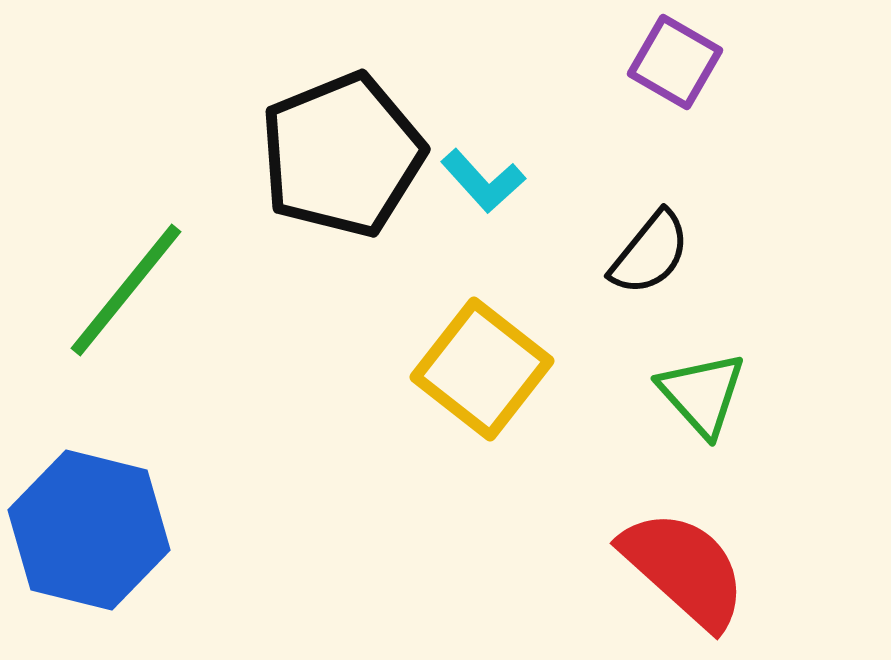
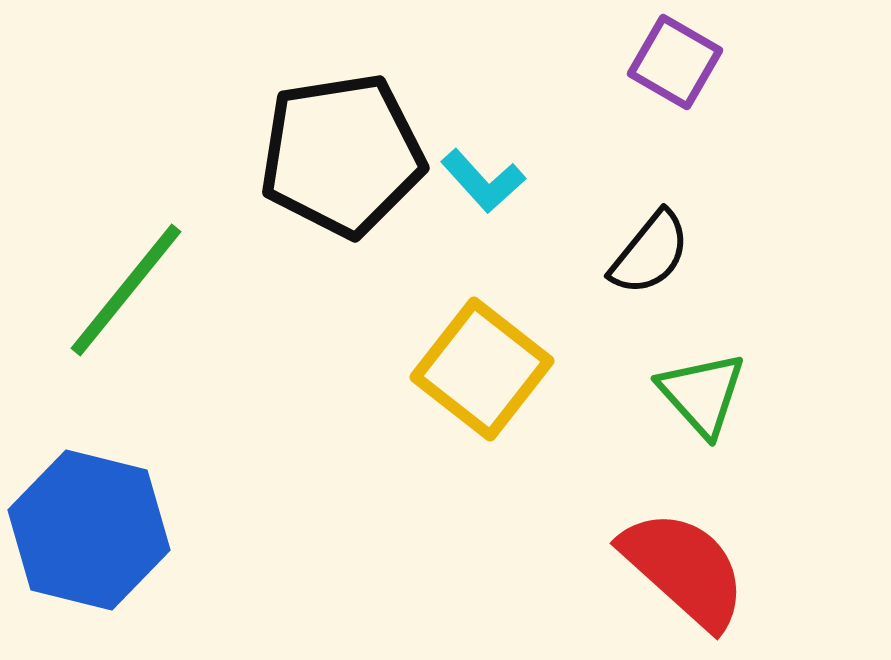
black pentagon: rotated 13 degrees clockwise
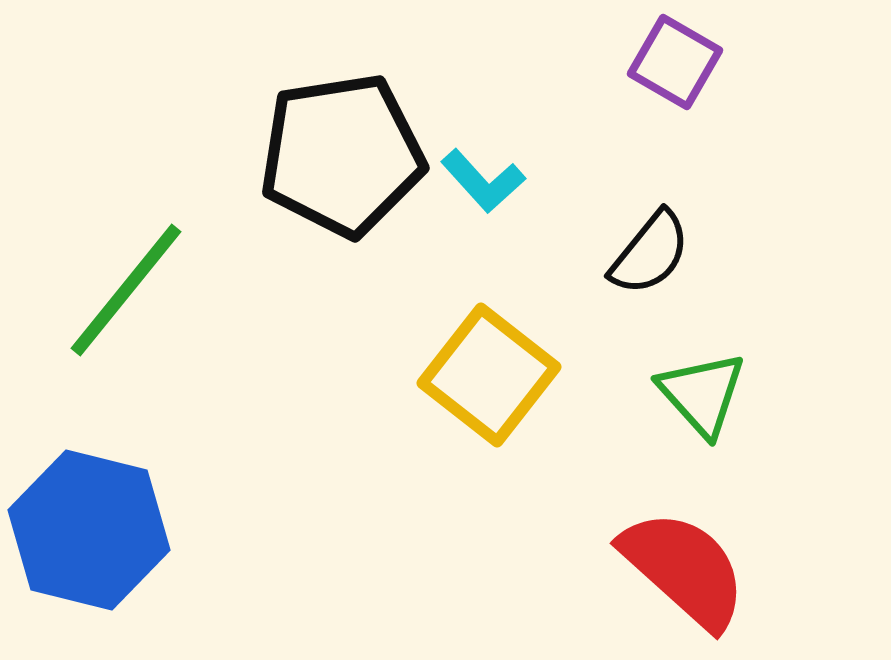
yellow square: moved 7 px right, 6 px down
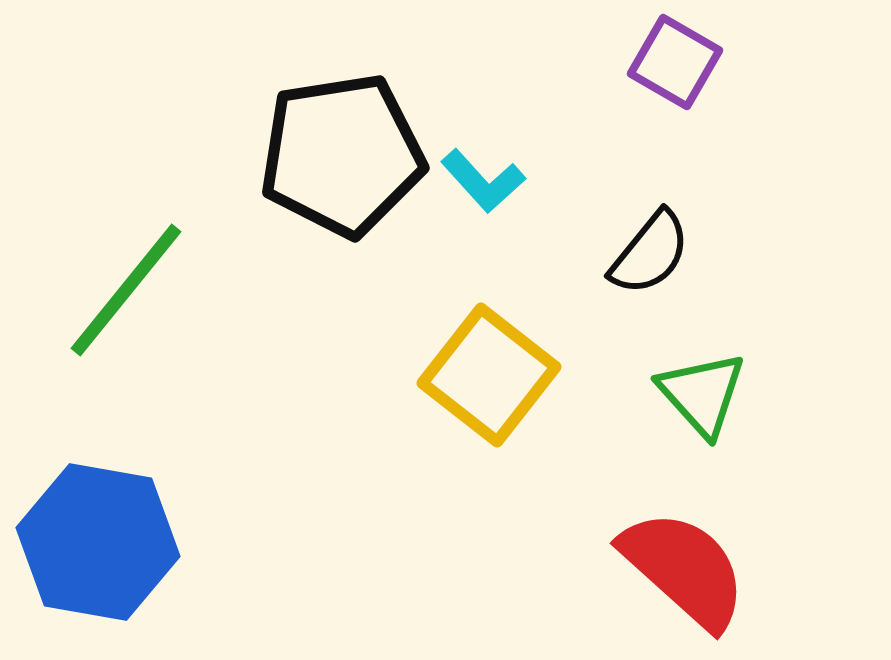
blue hexagon: moved 9 px right, 12 px down; rotated 4 degrees counterclockwise
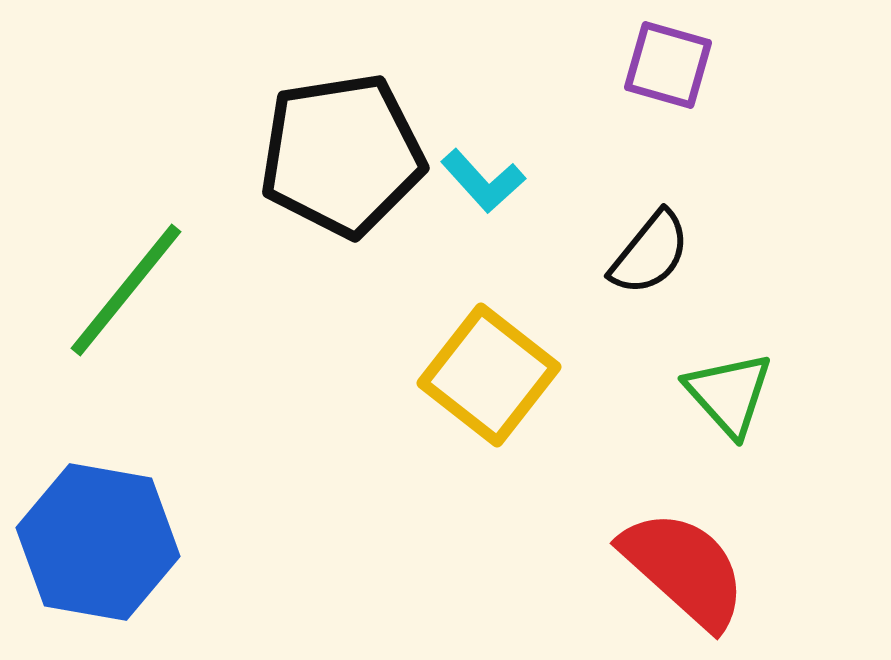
purple square: moved 7 px left, 3 px down; rotated 14 degrees counterclockwise
green triangle: moved 27 px right
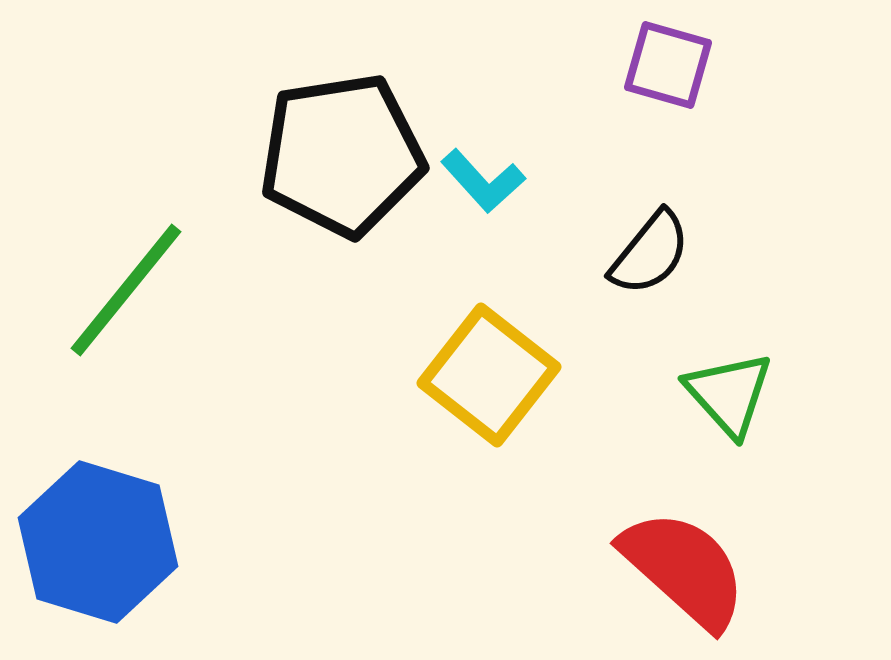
blue hexagon: rotated 7 degrees clockwise
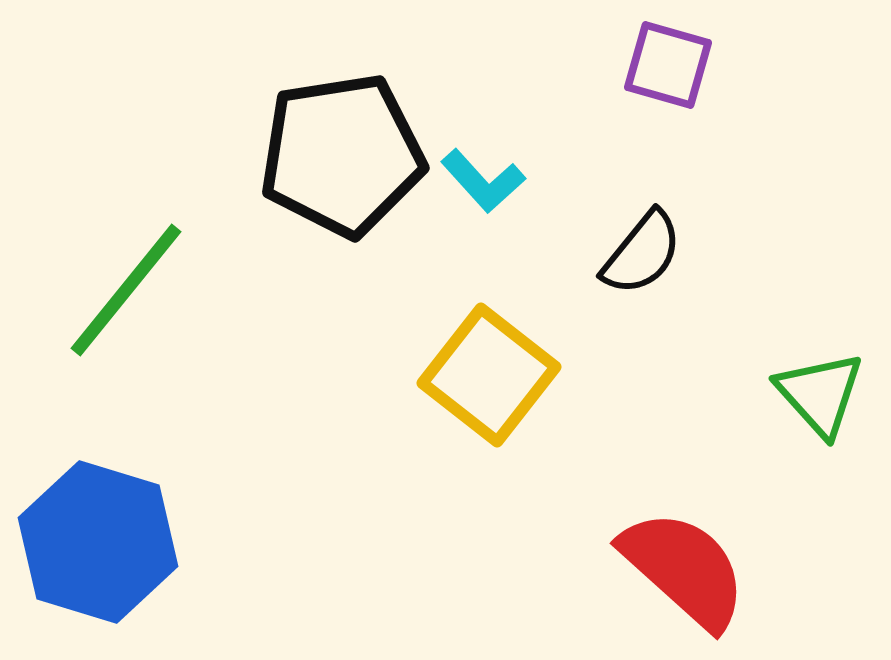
black semicircle: moved 8 px left
green triangle: moved 91 px right
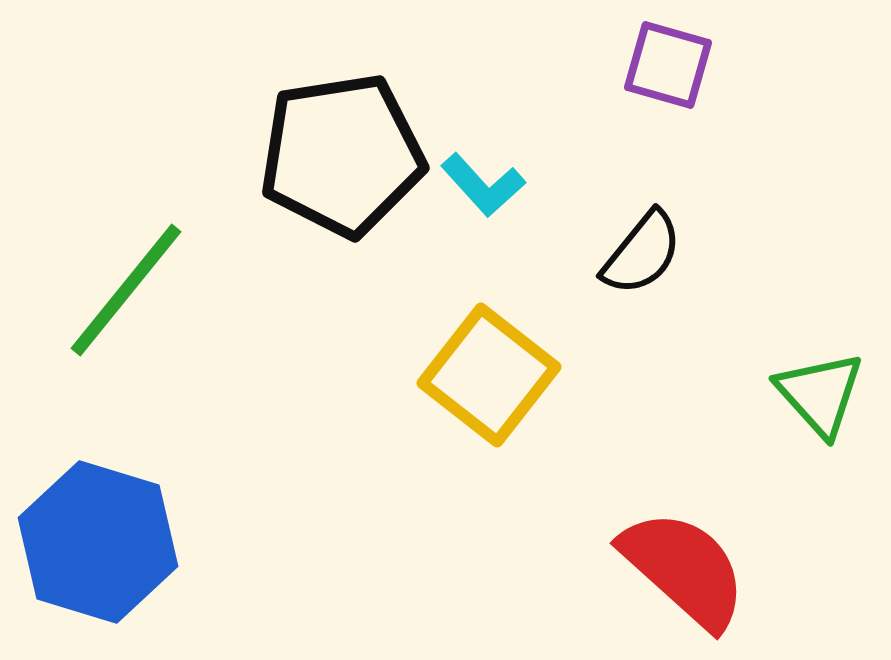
cyan L-shape: moved 4 px down
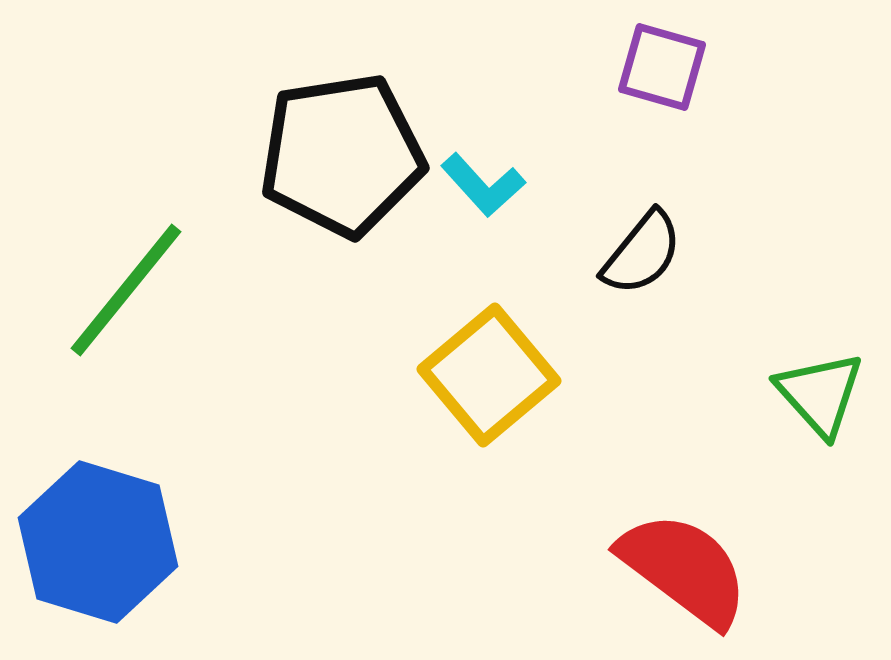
purple square: moved 6 px left, 2 px down
yellow square: rotated 12 degrees clockwise
red semicircle: rotated 5 degrees counterclockwise
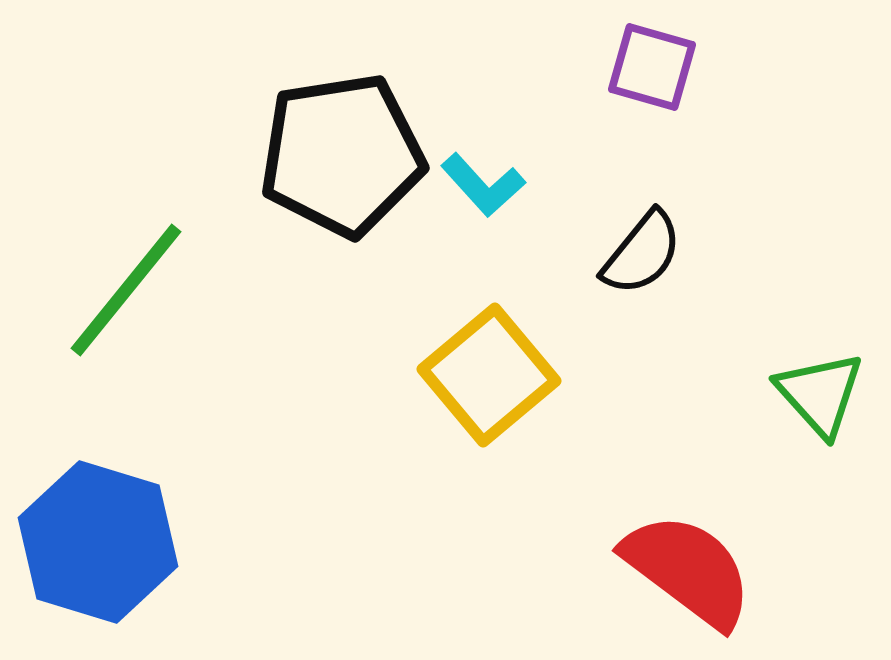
purple square: moved 10 px left
red semicircle: moved 4 px right, 1 px down
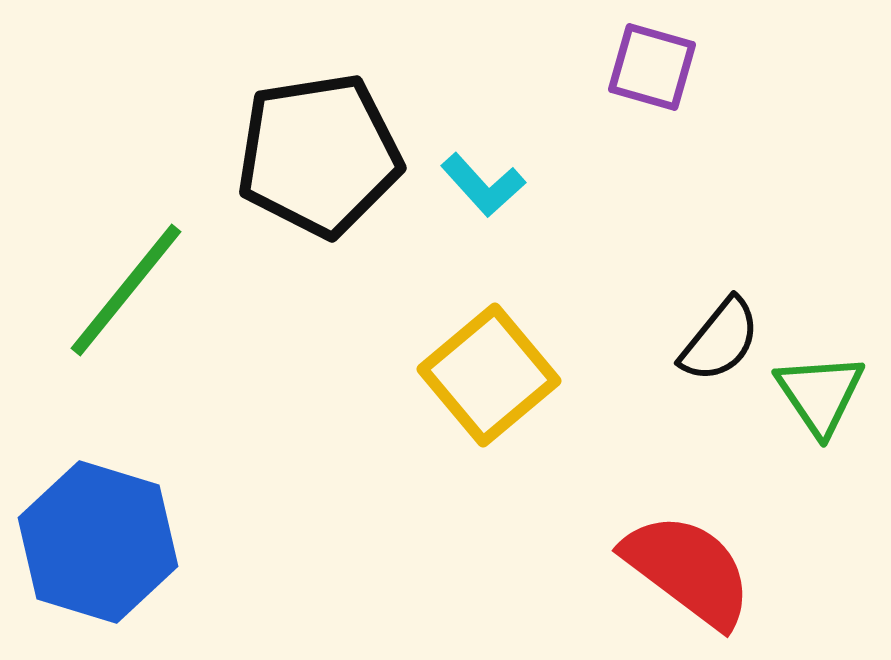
black pentagon: moved 23 px left
black semicircle: moved 78 px right, 87 px down
green triangle: rotated 8 degrees clockwise
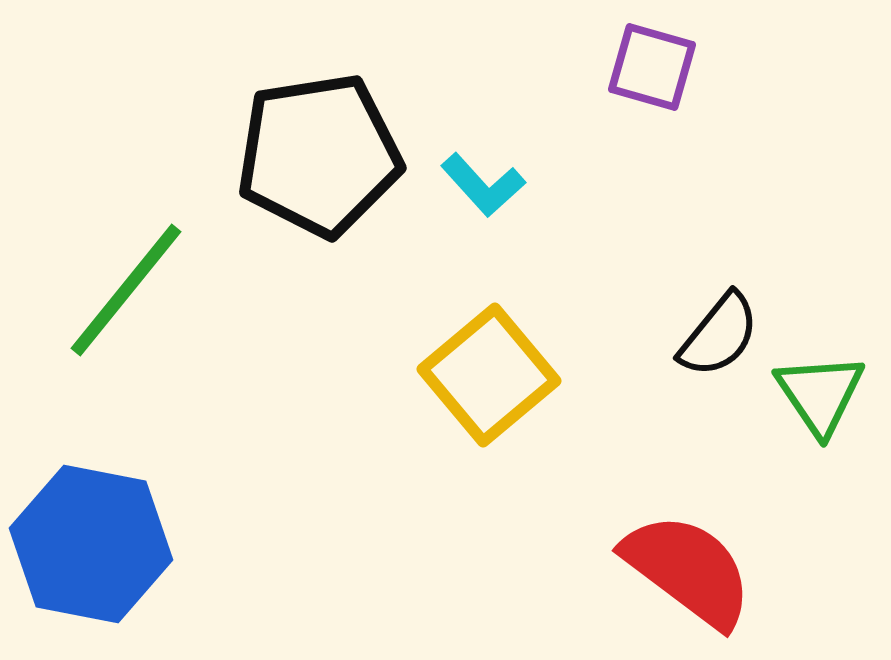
black semicircle: moved 1 px left, 5 px up
blue hexagon: moved 7 px left, 2 px down; rotated 6 degrees counterclockwise
